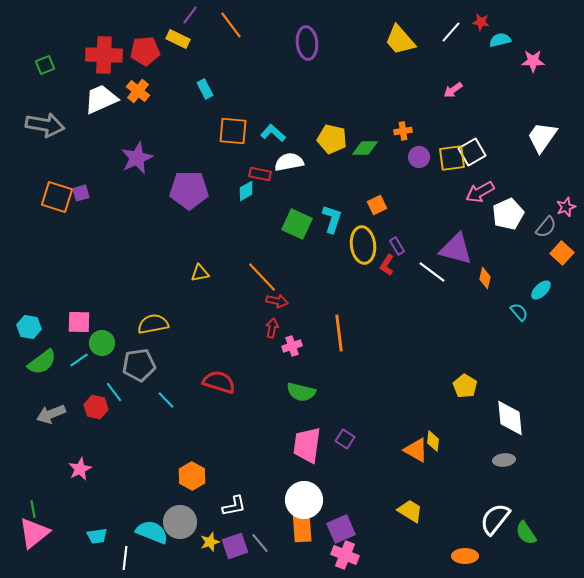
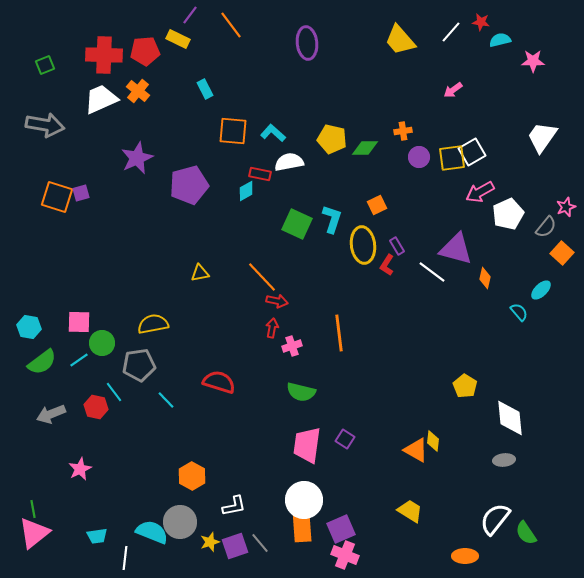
purple pentagon at (189, 190): moved 5 px up; rotated 15 degrees counterclockwise
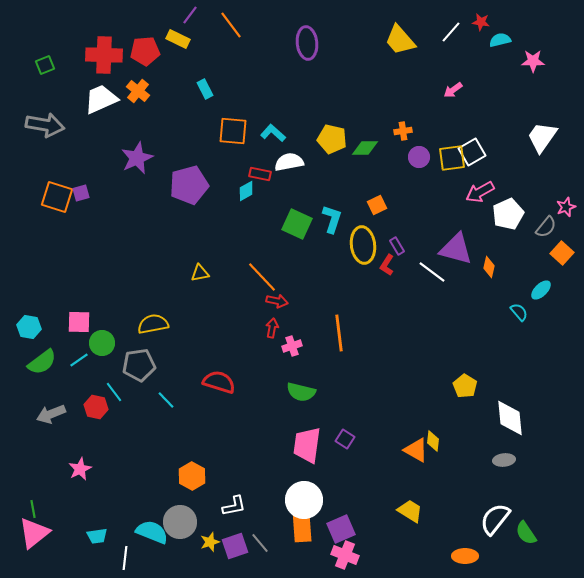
orange diamond at (485, 278): moved 4 px right, 11 px up
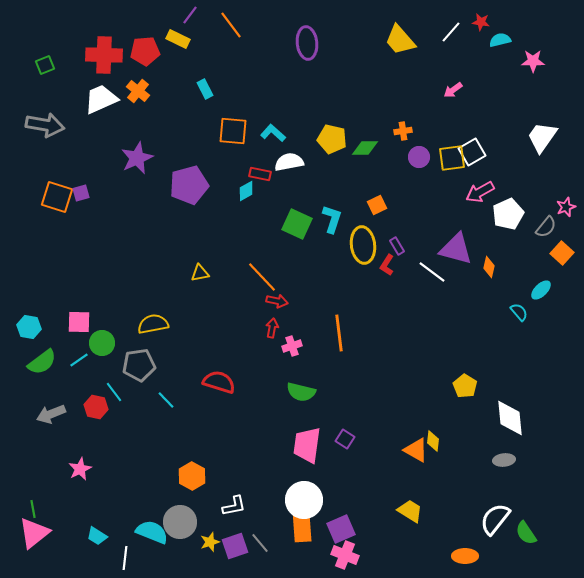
cyan trapezoid at (97, 536): rotated 40 degrees clockwise
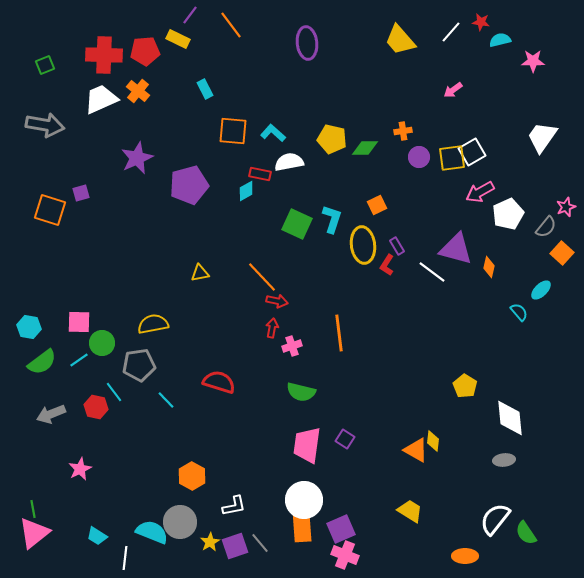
orange square at (57, 197): moved 7 px left, 13 px down
yellow star at (210, 542): rotated 12 degrees counterclockwise
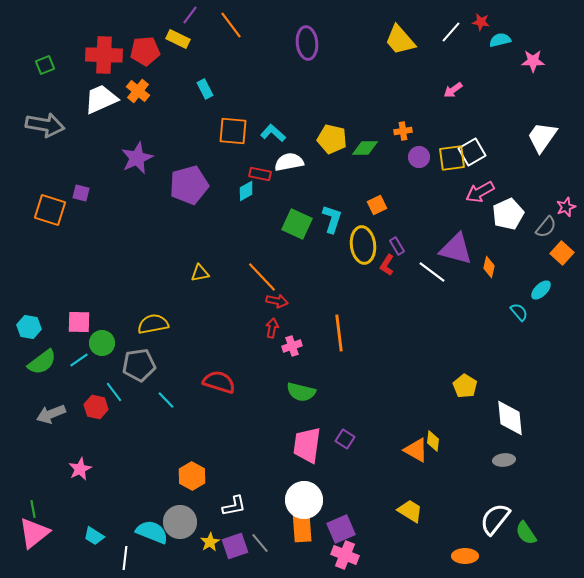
purple square at (81, 193): rotated 30 degrees clockwise
cyan trapezoid at (97, 536): moved 3 px left
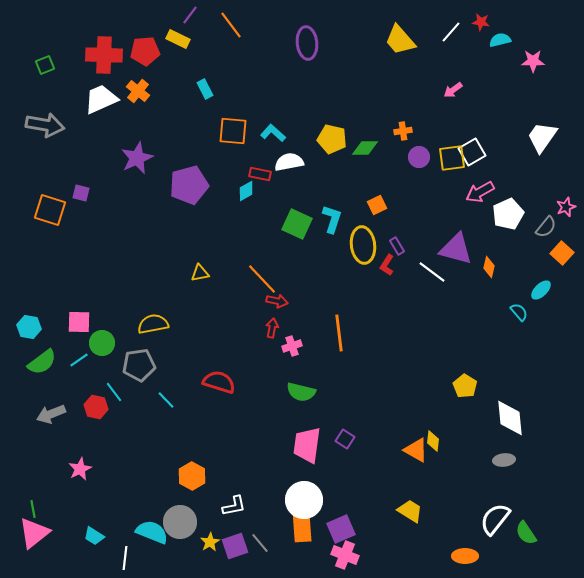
orange line at (262, 277): moved 2 px down
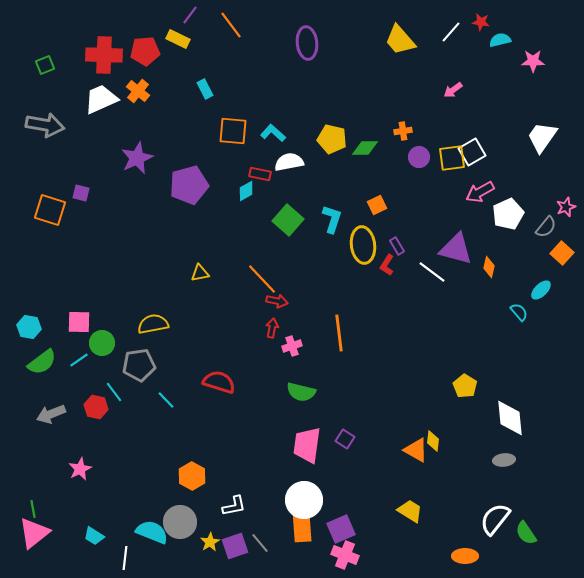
green square at (297, 224): moved 9 px left, 4 px up; rotated 16 degrees clockwise
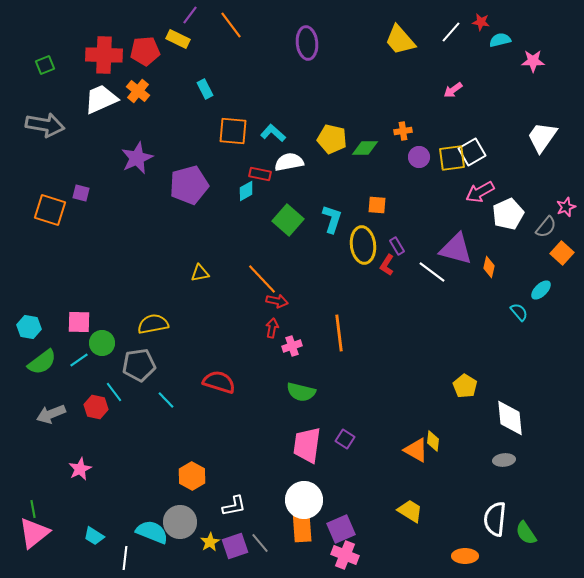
orange square at (377, 205): rotated 30 degrees clockwise
white semicircle at (495, 519): rotated 32 degrees counterclockwise
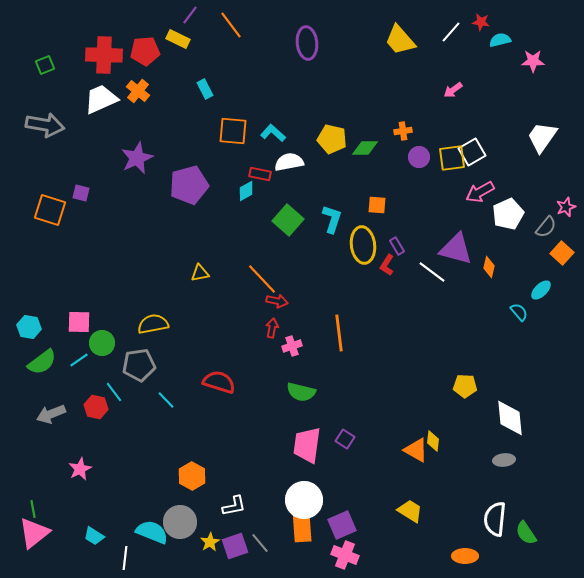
yellow pentagon at (465, 386): rotated 30 degrees counterclockwise
purple square at (341, 529): moved 1 px right, 4 px up
